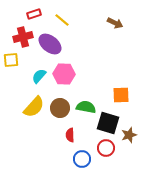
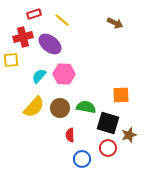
red circle: moved 2 px right
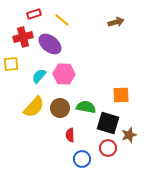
brown arrow: moved 1 px right, 1 px up; rotated 42 degrees counterclockwise
yellow square: moved 4 px down
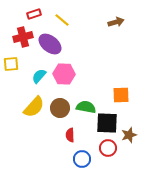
black square: moved 1 px left; rotated 15 degrees counterclockwise
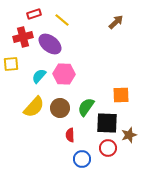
brown arrow: rotated 28 degrees counterclockwise
green semicircle: rotated 66 degrees counterclockwise
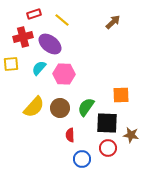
brown arrow: moved 3 px left
cyan semicircle: moved 8 px up
brown star: moved 2 px right; rotated 28 degrees clockwise
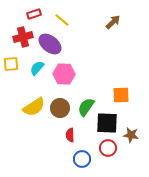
cyan semicircle: moved 2 px left
yellow semicircle: rotated 15 degrees clockwise
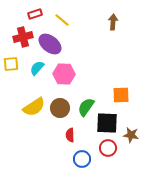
red rectangle: moved 1 px right
brown arrow: rotated 42 degrees counterclockwise
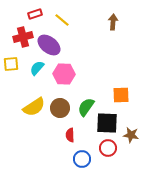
purple ellipse: moved 1 px left, 1 px down
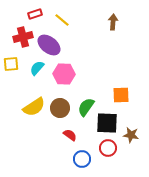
red semicircle: rotated 128 degrees clockwise
